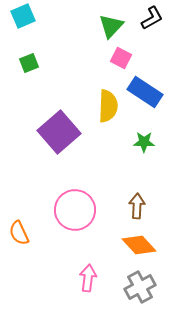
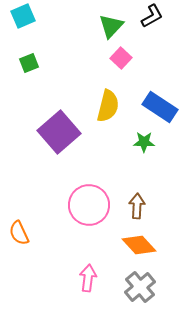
black L-shape: moved 2 px up
pink square: rotated 15 degrees clockwise
blue rectangle: moved 15 px right, 15 px down
yellow semicircle: rotated 12 degrees clockwise
pink circle: moved 14 px right, 5 px up
gray cross: rotated 12 degrees counterclockwise
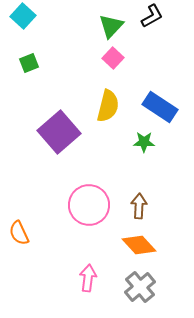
cyan square: rotated 25 degrees counterclockwise
pink square: moved 8 px left
brown arrow: moved 2 px right
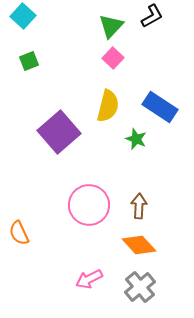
green square: moved 2 px up
green star: moved 8 px left, 3 px up; rotated 20 degrees clockwise
pink arrow: moved 1 px right, 1 px down; rotated 124 degrees counterclockwise
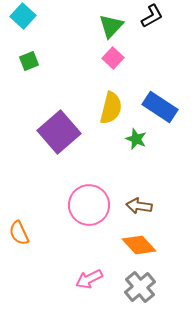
yellow semicircle: moved 3 px right, 2 px down
brown arrow: rotated 85 degrees counterclockwise
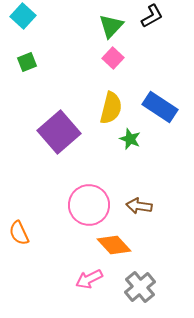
green square: moved 2 px left, 1 px down
green star: moved 6 px left
orange diamond: moved 25 px left
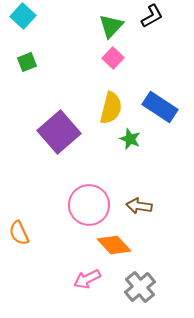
pink arrow: moved 2 px left
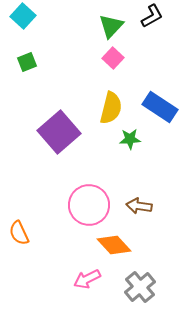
green star: rotated 25 degrees counterclockwise
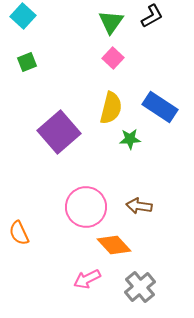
green triangle: moved 4 px up; rotated 8 degrees counterclockwise
pink circle: moved 3 px left, 2 px down
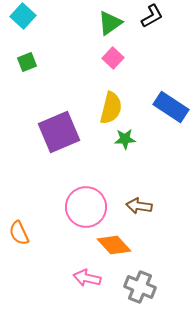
green triangle: moved 1 px left, 1 px down; rotated 20 degrees clockwise
blue rectangle: moved 11 px right
purple square: rotated 18 degrees clockwise
green star: moved 5 px left
pink arrow: moved 1 px up; rotated 40 degrees clockwise
gray cross: rotated 28 degrees counterclockwise
